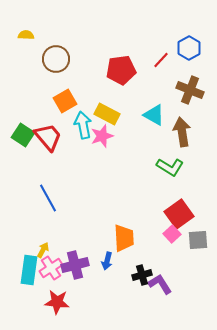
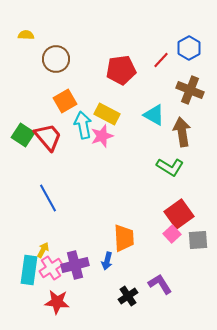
black cross: moved 14 px left, 21 px down; rotated 18 degrees counterclockwise
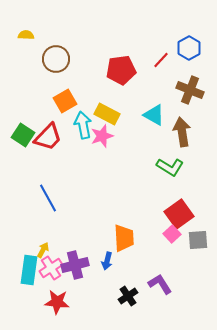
red trapezoid: rotated 84 degrees clockwise
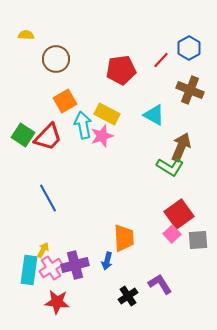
brown arrow: moved 1 px left, 15 px down; rotated 32 degrees clockwise
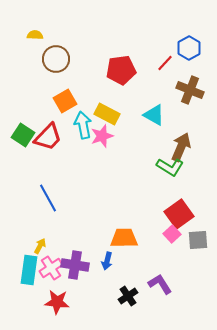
yellow semicircle: moved 9 px right
red line: moved 4 px right, 3 px down
orange trapezoid: rotated 88 degrees counterclockwise
yellow arrow: moved 3 px left, 4 px up
purple cross: rotated 24 degrees clockwise
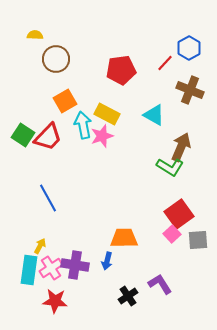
red star: moved 2 px left, 1 px up
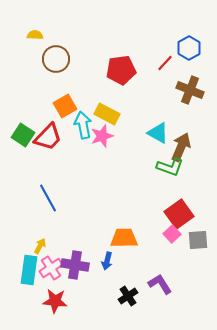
orange square: moved 5 px down
cyan triangle: moved 4 px right, 18 px down
green L-shape: rotated 12 degrees counterclockwise
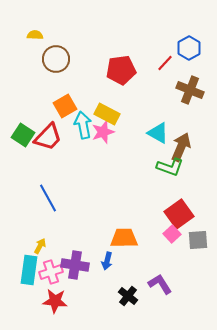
pink star: moved 1 px right, 4 px up
pink cross: moved 4 px down; rotated 15 degrees clockwise
black cross: rotated 18 degrees counterclockwise
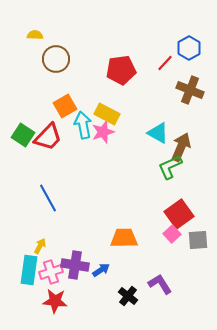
green L-shape: rotated 136 degrees clockwise
blue arrow: moved 6 px left, 9 px down; rotated 138 degrees counterclockwise
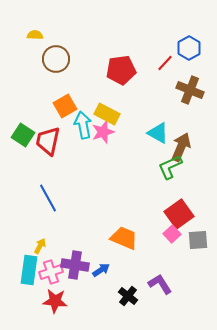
red trapezoid: moved 4 px down; rotated 148 degrees clockwise
orange trapezoid: rotated 24 degrees clockwise
